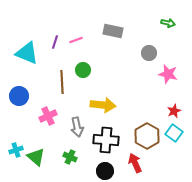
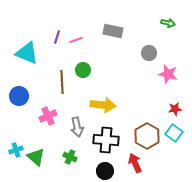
purple line: moved 2 px right, 5 px up
red star: moved 1 px right, 2 px up; rotated 16 degrees clockwise
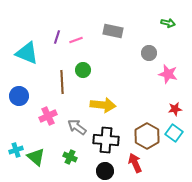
gray arrow: rotated 138 degrees clockwise
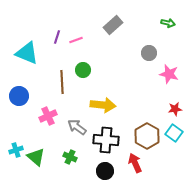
gray rectangle: moved 6 px up; rotated 54 degrees counterclockwise
pink star: moved 1 px right
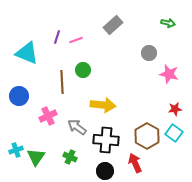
green triangle: rotated 24 degrees clockwise
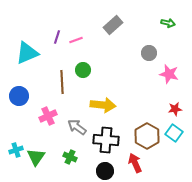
cyan triangle: rotated 45 degrees counterclockwise
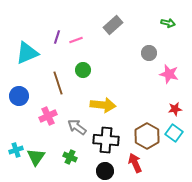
brown line: moved 4 px left, 1 px down; rotated 15 degrees counterclockwise
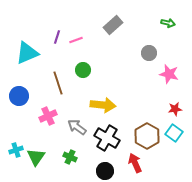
black cross: moved 1 px right, 2 px up; rotated 25 degrees clockwise
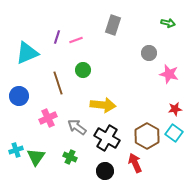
gray rectangle: rotated 30 degrees counterclockwise
pink cross: moved 2 px down
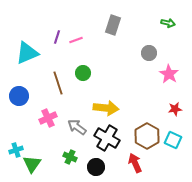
green circle: moved 3 px down
pink star: rotated 18 degrees clockwise
yellow arrow: moved 3 px right, 3 px down
cyan square: moved 1 px left, 7 px down; rotated 12 degrees counterclockwise
green triangle: moved 4 px left, 7 px down
black circle: moved 9 px left, 4 px up
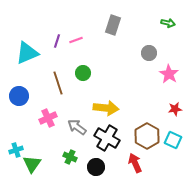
purple line: moved 4 px down
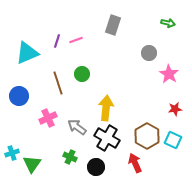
green circle: moved 1 px left, 1 px down
yellow arrow: rotated 90 degrees counterclockwise
cyan cross: moved 4 px left, 3 px down
